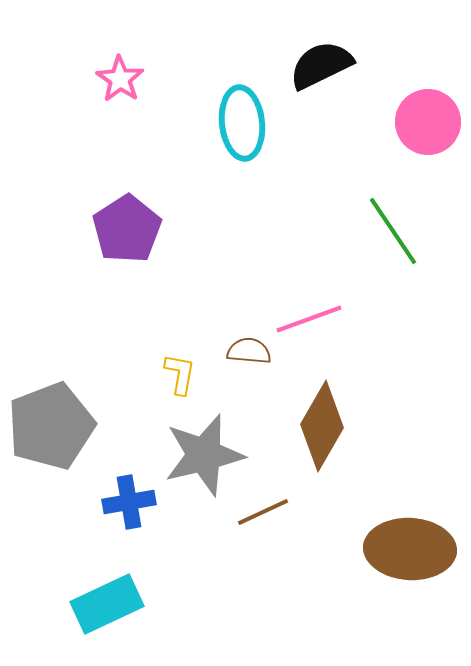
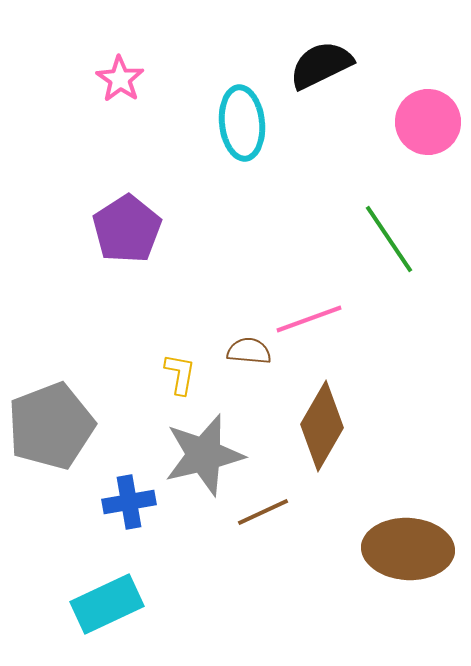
green line: moved 4 px left, 8 px down
brown ellipse: moved 2 px left
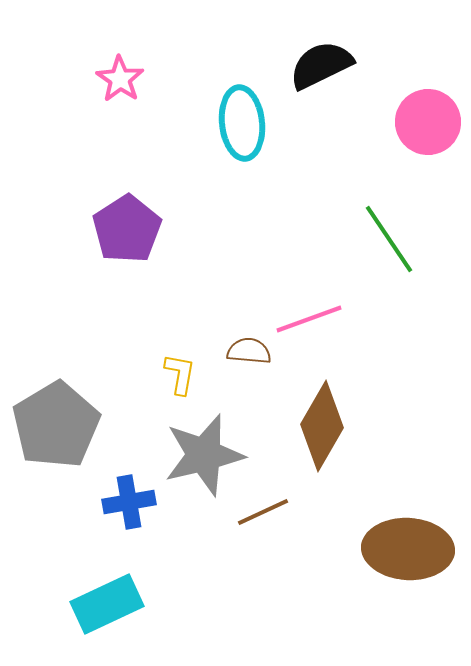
gray pentagon: moved 5 px right, 1 px up; rotated 10 degrees counterclockwise
